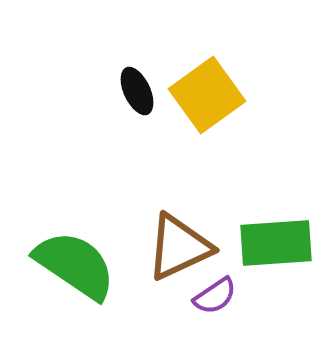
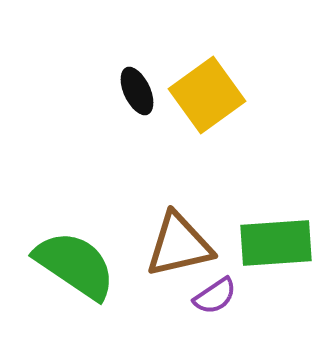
brown triangle: moved 2 px up; rotated 12 degrees clockwise
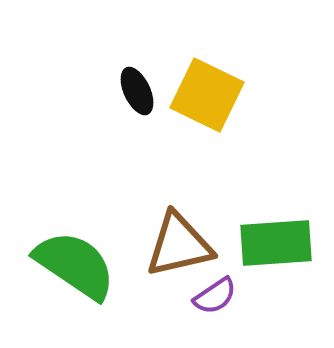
yellow square: rotated 28 degrees counterclockwise
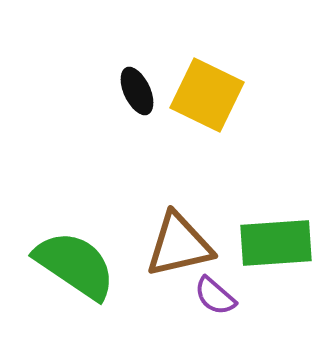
purple semicircle: rotated 75 degrees clockwise
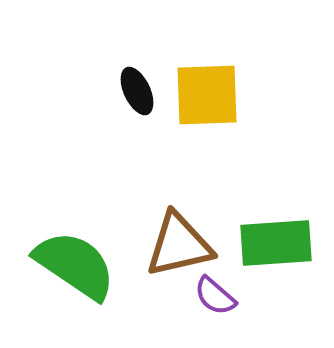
yellow square: rotated 28 degrees counterclockwise
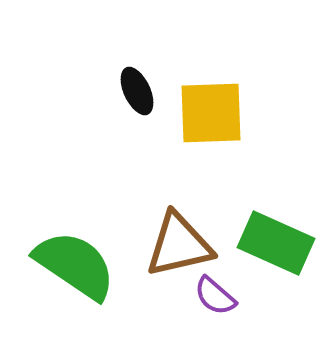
yellow square: moved 4 px right, 18 px down
green rectangle: rotated 28 degrees clockwise
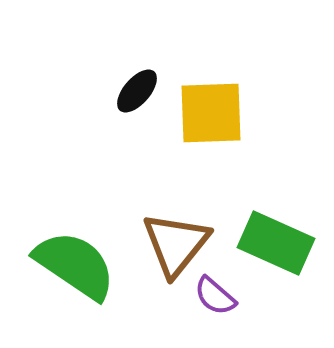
black ellipse: rotated 66 degrees clockwise
brown triangle: moved 3 px left, 1 px up; rotated 38 degrees counterclockwise
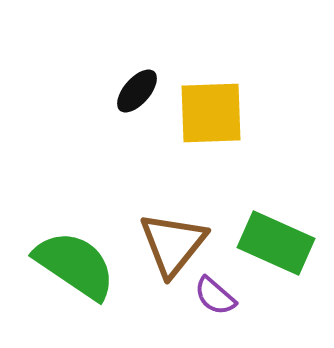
brown triangle: moved 3 px left
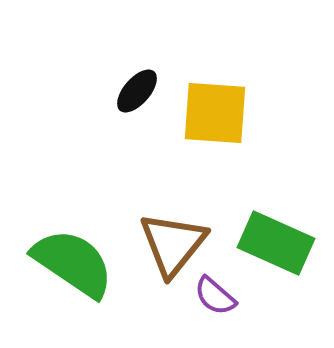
yellow square: moved 4 px right; rotated 6 degrees clockwise
green semicircle: moved 2 px left, 2 px up
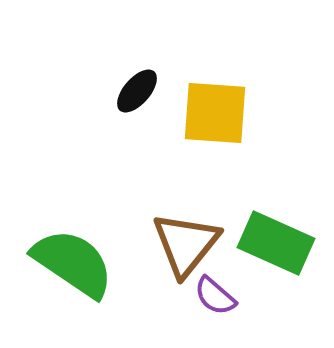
brown triangle: moved 13 px right
